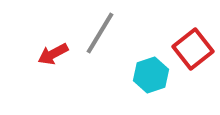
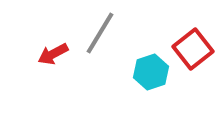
cyan hexagon: moved 3 px up
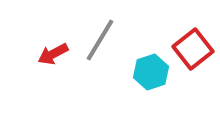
gray line: moved 7 px down
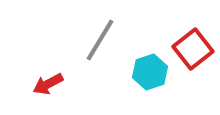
red arrow: moved 5 px left, 30 px down
cyan hexagon: moved 1 px left
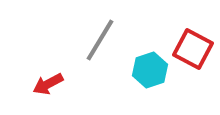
red square: rotated 24 degrees counterclockwise
cyan hexagon: moved 2 px up
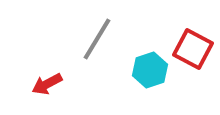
gray line: moved 3 px left, 1 px up
red arrow: moved 1 px left
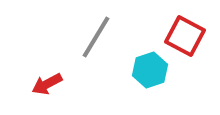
gray line: moved 1 px left, 2 px up
red square: moved 8 px left, 13 px up
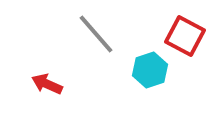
gray line: moved 3 px up; rotated 72 degrees counterclockwise
red arrow: rotated 52 degrees clockwise
